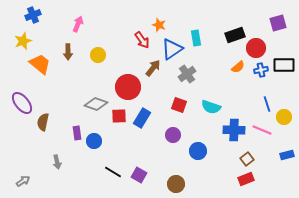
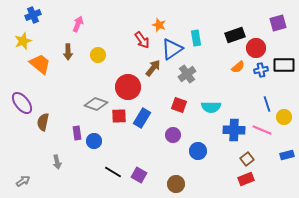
cyan semicircle at (211, 107): rotated 18 degrees counterclockwise
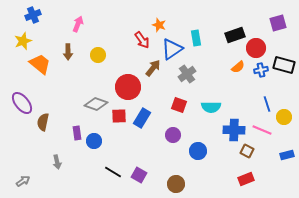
black rectangle at (284, 65): rotated 15 degrees clockwise
brown square at (247, 159): moved 8 px up; rotated 24 degrees counterclockwise
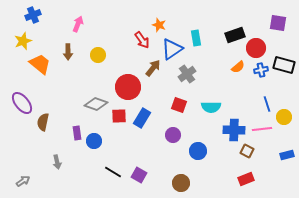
purple square at (278, 23): rotated 24 degrees clockwise
pink line at (262, 130): moved 1 px up; rotated 30 degrees counterclockwise
brown circle at (176, 184): moved 5 px right, 1 px up
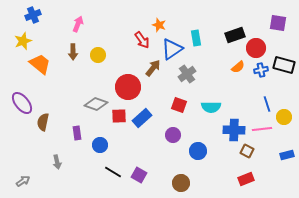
brown arrow at (68, 52): moved 5 px right
blue rectangle at (142, 118): rotated 18 degrees clockwise
blue circle at (94, 141): moved 6 px right, 4 px down
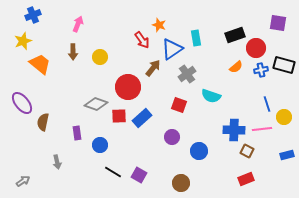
yellow circle at (98, 55): moved 2 px right, 2 px down
orange semicircle at (238, 67): moved 2 px left
cyan semicircle at (211, 107): moved 11 px up; rotated 18 degrees clockwise
purple circle at (173, 135): moved 1 px left, 2 px down
blue circle at (198, 151): moved 1 px right
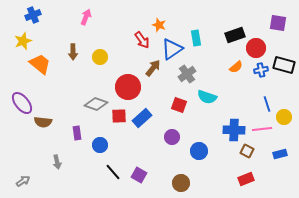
pink arrow at (78, 24): moved 8 px right, 7 px up
cyan semicircle at (211, 96): moved 4 px left, 1 px down
brown semicircle at (43, 122): rotated 96 degrees counterclockwise
blue rectangle at (287, 155): moved 7 px left, 1 px up
black line at (113, 172): rotated 18 degrees clockwise
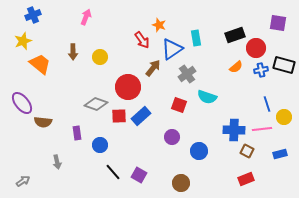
blue rectangle at (142, 118): moved 1 px left, 2 px up
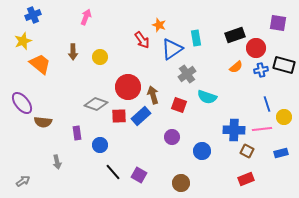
brown arrow at (153, 68): moved 27 px down; rotated 54 degrees counterclockwise
blue circle at (199, 151): moved 3 px right
blue rectangle at (280, 154): moved 1 px right, 1 px up
